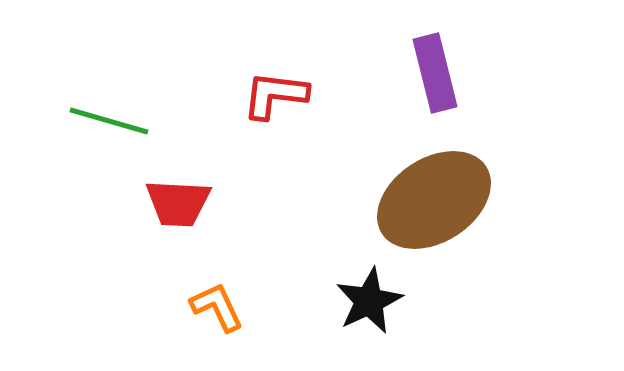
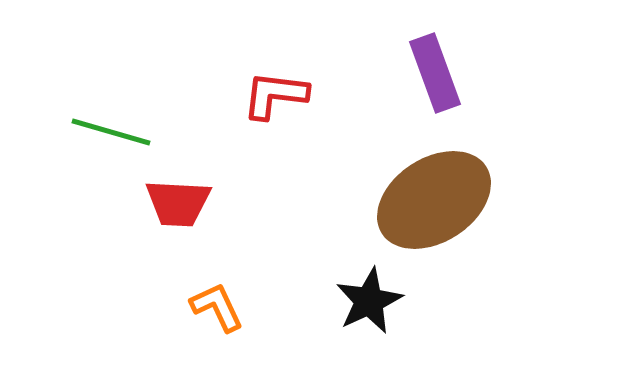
purple rectangle: rotated 6 degrees counterclockwise
green line: moved 2 px right, 11 px down
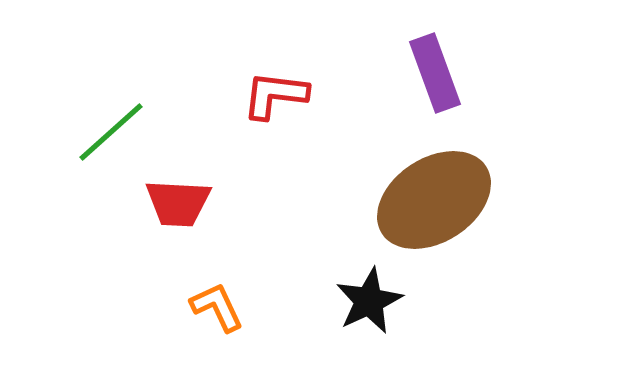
green line: rotated 58 degrees counterclockwise
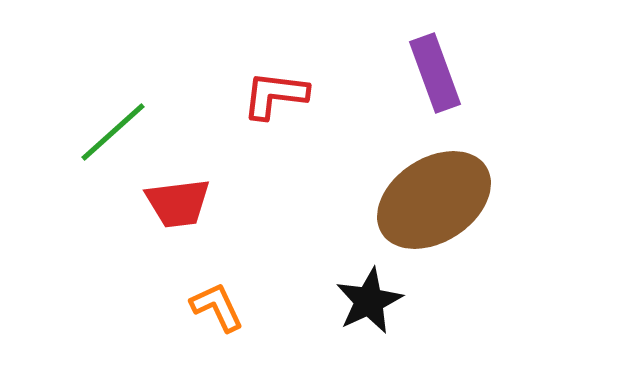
green line: moved 2 px right
red trapezoid: rotated 10 degrees counterclockwise
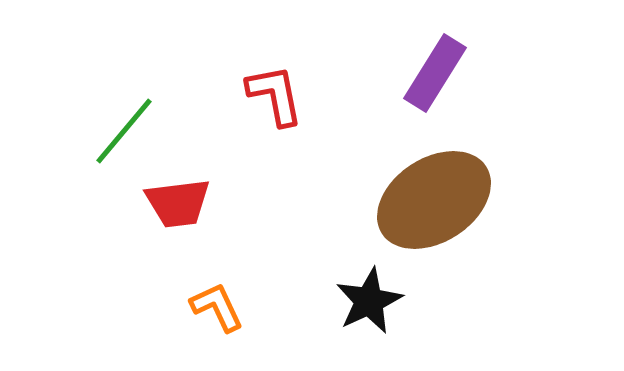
purple rectangle: rotated 52 degrees clockwise
red L-shape: rotated 72 degrees clockwise
green line: moved 11 px right, 1 px up; rotated 8 degrees counterclockwise
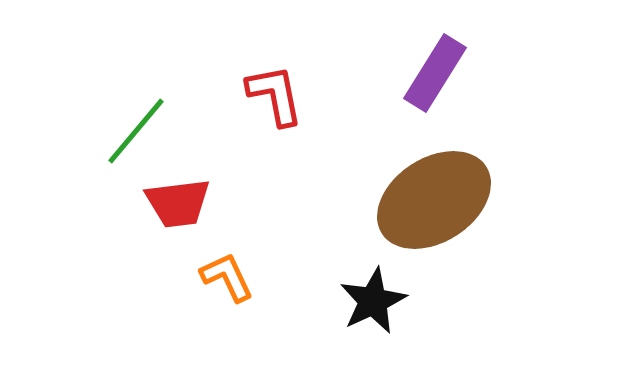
green line: moved 12 px right
black star: moved 4 px right
orange L-shape: moved 10 px right, 30 px up
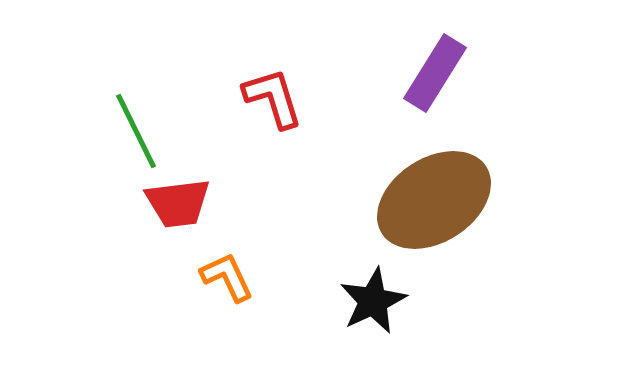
red L-shape: moved 2 px left, 3 px down; rotated 6 degrees counterclockwise
green line: rotated 66 degrees counterclockwise
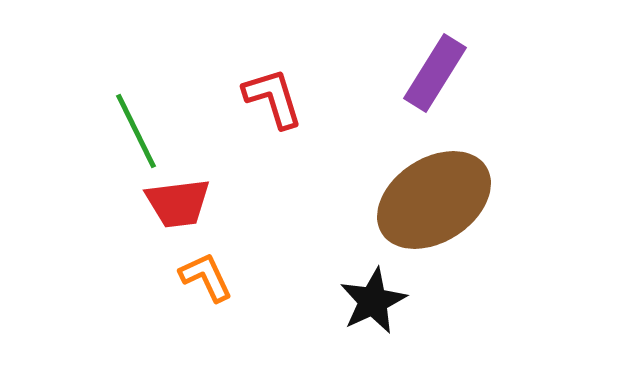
orange L-shape: moved 21 px left
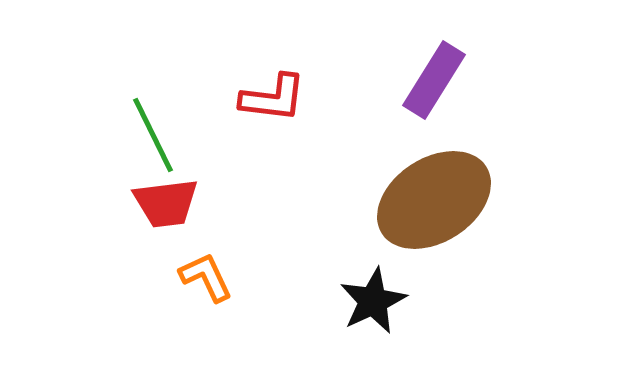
purple rectangle: moved 1 px left, 7 px down
red L-shape: rotated 114 degrees clockwise
green line: moved 17 px right, 4 px down
red trapezoid: moved 12 px left
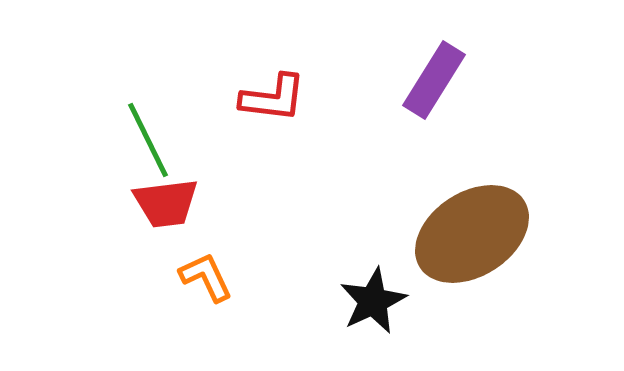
green line: moved 5 px left, 5 px down
brown ellipse: moved 38 px right, 34 px down
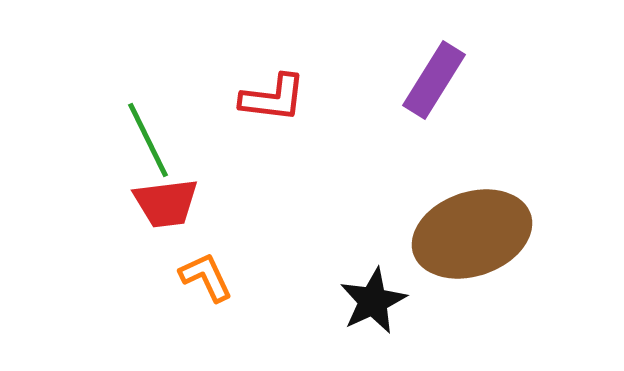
brown ellipse: rotated 14 degrees clockwise
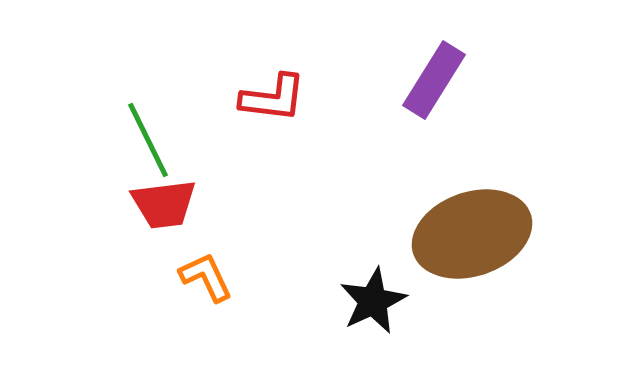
red trapezoid: moved 2 px left, 1 px down
